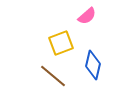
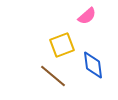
yellow square: moved 1 px right, 2 px down
blue diamond: rotated 20 degrees counterclockwise
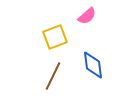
yellow square: moved 7 px left, 8 px up
brown line: rotated 76 degrees clockwise
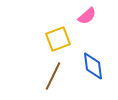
yellow square: moved 3 px right, 2 px down
blue diamond: moved 1 px down
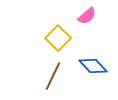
yellow square: moved 1 px up; rotated 25 degrees counterclockwise
blue diamond: rotated 36 degrees counterclockwise
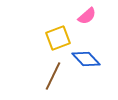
yellow square: rotated 25 degrees clockwise
blue diamond: moved 7 px left, 7 px up
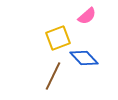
blue diamond: moved 2 px left, 1 px up
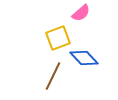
pink semicircle: moved 6 px left, 3 px up
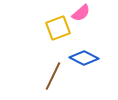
yellow square: moved 10 px up
blue diamond: rotated 20 degrees counterclockwise
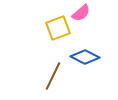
blue diamond: moved 1 px right, 1 px up
